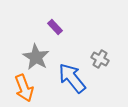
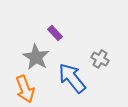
purple rectangle: moved 6 px down
orange arrow: moved 1 px right, 1 px down
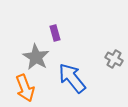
purple rectangle: rotated 28 degrees clockwise
gray cross: moved 14 px right
orange arrow: moved 1 px up
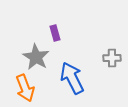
gray cross: moved 2 px left, 1 px up; rotated 30 degrees counterclockwise
blue arrow: rotated 12 degrees clockwise
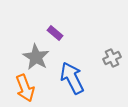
purple rectangle: rotated 35 degrees counterclockwise
gray cross: rotated 24 degrees counterclockwise
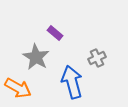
gray cross: moved 15 px left
blue arrow: moved 4 px down; rotated 12 degrees clockwise
orange arrow: moved 7 px left; rotated 40 degrees counterclockwise
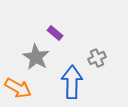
blue arrow: rotated 16 degrees clockwise
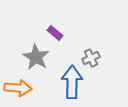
gray cross: moved 6 px left
orange arrow: rotated 24 degrees counterclockwise
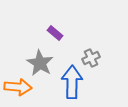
gray star: moved 4 px right, 6 px down
orange arrow: moved 1 px up
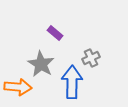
gray star: moved 1 px right, 1 px down
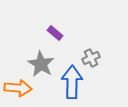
orange arrow: moved 1 px down
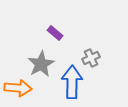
gray star: rotated 12 degrees clockwise
